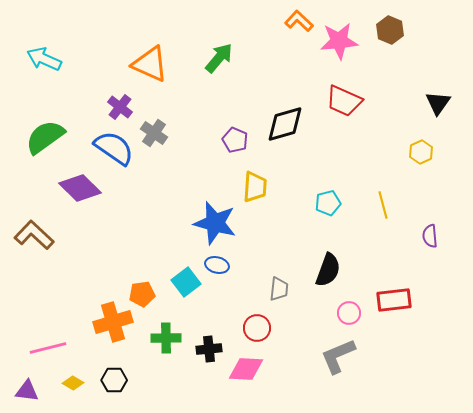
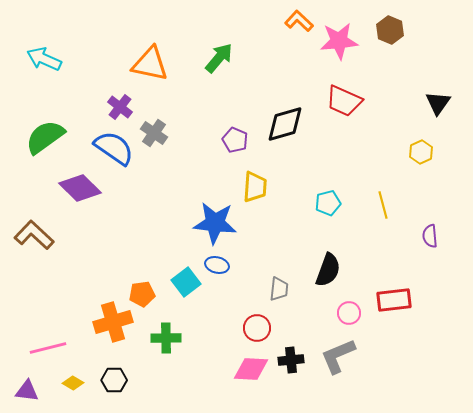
orange triangle: rotated 12 degrees counterclockwise
blue star: rotated 9 degrees counterclockwise
black cross: moved 82 px right, 11 px down
pink diamond: moved 5 px right
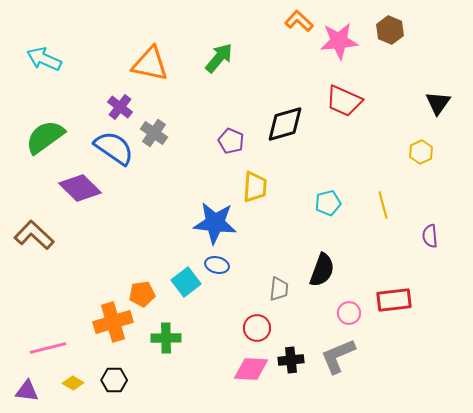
purple pentagon: moved 4 px left, 1 px down
black semicircle: moved 6 px left
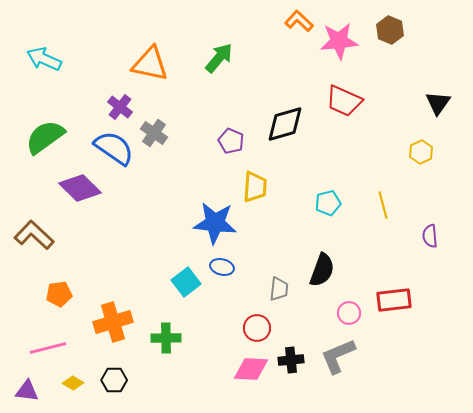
blue ellipse: moved 5 px right, 2 px down
orange pentagon: moved 83 px left
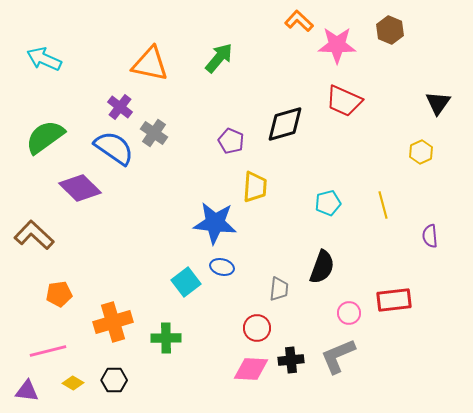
pink star: moved 2 px left, 4 px down; rotated 6 degrees clockwise
black semicircle: moved 3 px up
pink line: moved 3 px down
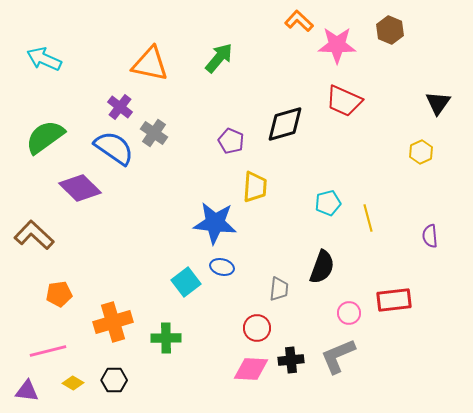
yellow line: moved 15 px left, 13 px down
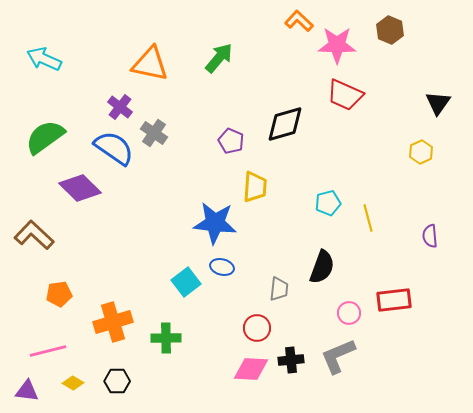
red trapezoid: moved 1 px right, 6 px up
black hexagon: moved 3 px right, 1 px down
